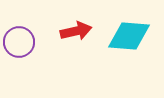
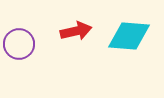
purple circle: moved 2 px down
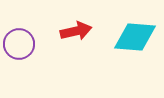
cyan diamond: moved 6 px right, 1 px down
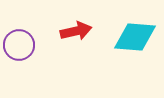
purple circle: moved 1 px down
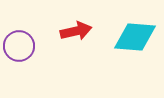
purple circle: moved 1 px down
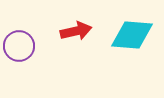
cyan diamond: moved 3 px left, 2 px up
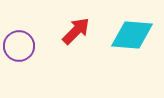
red arrow: rotated 32 degrees counterclockwise
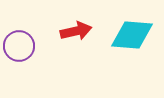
red arrow: rotated 32 degrees clockwise
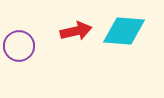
cyan diamond: moved 8 px left, 4 px up
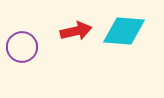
purple circle: moved 3 px right, 1 px down
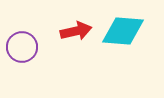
cyan diamond: moved 1 px left
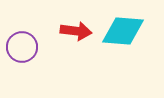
red arrow: rotated 20 degrees clockwise
